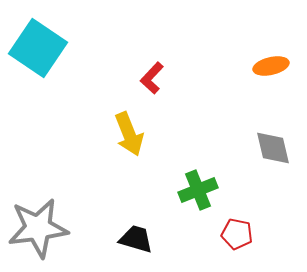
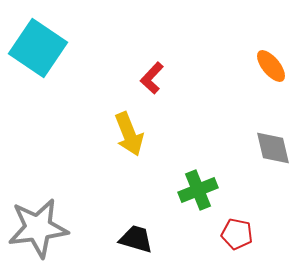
orange ellipse: rotated 64 degrees clockwise
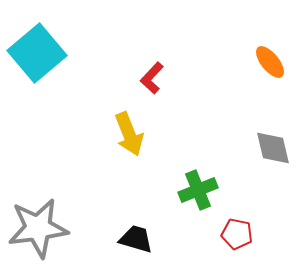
cyan square: moved 1 px left, 5 px down; rotated 16 degrees clockwise
orange ellipse: moved 1 px left, 4 px up
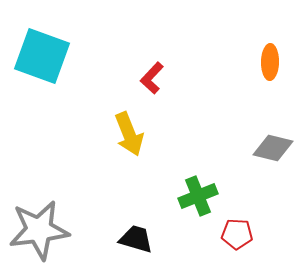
cyan square: moved 5 px right, 3 px down; rotated 30 degrees counterclockwise
orange ellipse: rotated 40 degrees clockwise
gray diamond: rotated 63 degrees counterclockwise
green cross: moved 6 px down
gray star: moved 1 px right, 2 px down
red pentagon: rotated 8 degrees counterclockwise
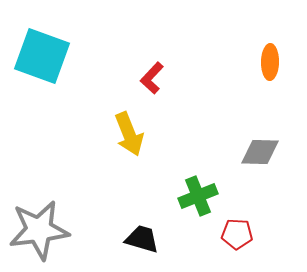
gray diamond: moved 13 px left, 4 px down; rotated 12 degrees counterclockwise
black trapezoid: moved 6 px right
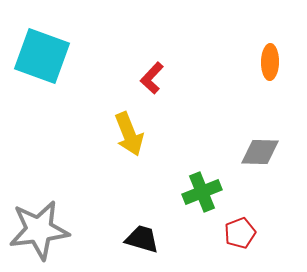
green cross: moved 4 px right, 4 px up
red pentagon: moved 3 px right, 1 px up; rotated 24 degrees counterclockwise
